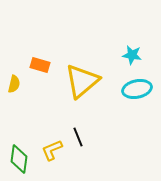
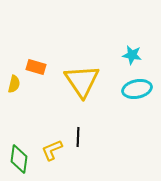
orange rectangle: moved 4 px left, 2 px down
yellow triangle: rotated 24 degrees counterclockwise
black line: rotated 24 degrees clockwise
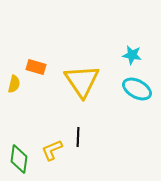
cyan ellipse: rotated 40 degrees clockwise
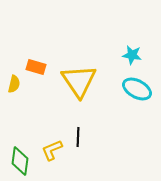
yellow triangle: moved 3 px left
green diamond: moved 1 px right, 2 px down
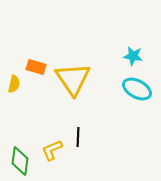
cyan star: moved 1 px right, 1 px down
yellow triangle: moved 6 px left, 2 px up
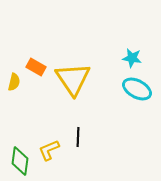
cyan star: moved 1 px left, 2 px down
orange rectangle: rotated 12 degrees clockwise
yellow semicircle: moved 2 px up
yellow L-shape: moved 3 px left
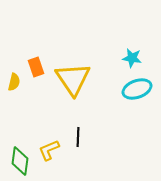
orange rectangle: rotated 42 degrees clockwise
cyan ellipse: rotated 48 degrees counterclockwise
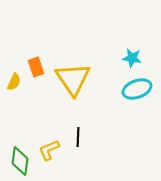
yellow semicircle: rotated 12 degrees clockwise
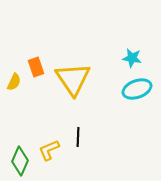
green diamond: rotated 16 degrees clockwise
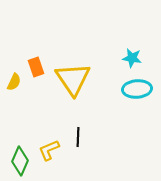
cyan ellipse: rotated 16 degrees clockwise
